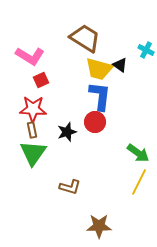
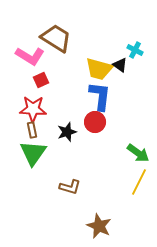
brown trapezoid: moved 29 px left
cyan cross: moved 11 px left
brown star: rotated 25 degrees clockwise
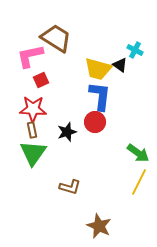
pink L-shape: rotated 136 degrees clockwise
yellow trapezoid: moved 1 px left
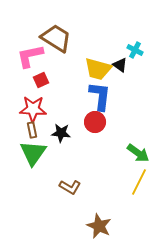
black star: moved 6 px left, 1 px down; rotated 24 degrees clockwise
brown L-shape: rotated 15 degrees clockwise
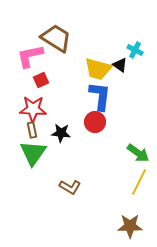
brown star: moved 31 px right; rotated 25 degrees counterclockwise
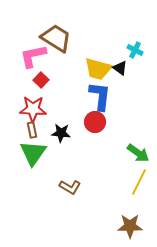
pink L-shape: moved 3 px right
black triangle: moved 3 px down
red square: rotated 21 degrees counterclockwise
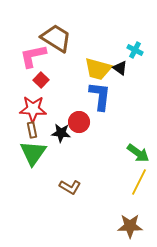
red circle: moved 16 px left
